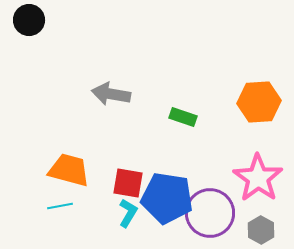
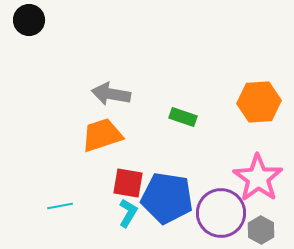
orange trapezoid: moved 33 px right, 35 px up; rotated 33 degrees counterclockwise
purple circle: moved 11 px right
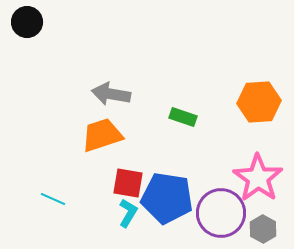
black circle: moved 2 px left, 2 px down
cyan line: moved 7 px left, 7 px up; rotated 35 degrees clockwise
gray hexagon: moved 2 px right, 1 px up
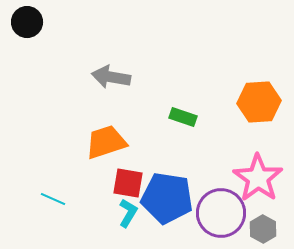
gray arrow: moved 17 px up
orange trapezoid: moved 4 px right, 7 px down
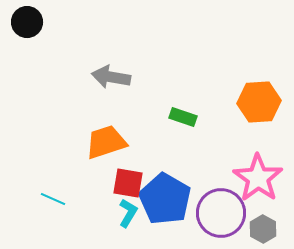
blue pentagon: moved 2 px left, 1 px down; rotated 21 degrees clockwise
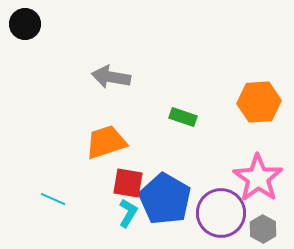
black circle: moved 2 px left, 2 px down
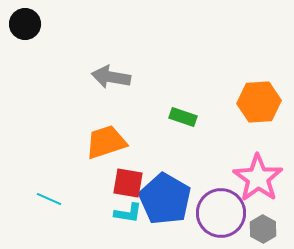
cyan line: moved 4 px left
cyan L-shape: rotated 68 degrees clockwise
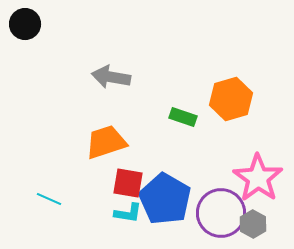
orange hexagon: moved 28 px left, 3 px up; rotated 12 degrees counterclockwise
gray hexagon: moved 10 px left, 5 px up
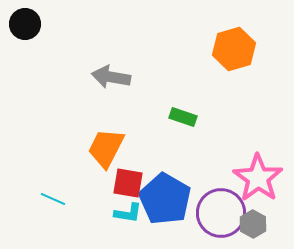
orange hexagon: moved 3 px right, 50 px up
orange trapezoid: moved 6 px down; rotated 45 degrees counterclockwise
cyan line: moved 4 px right
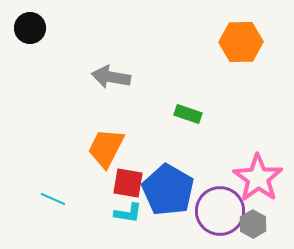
black circle: moved 5 px right, 4 px down
orange hexagon: moved 7 px right, 7 px up; rotated 15 degrees clockwise
green rectangle: moved 5 px right, 3 px up
blue pentagon: moved 3 px right, 9 px up
purple circle: moved 1 px left, 2 px up
